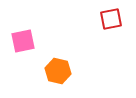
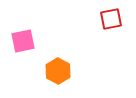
orange hexagon: rotated 15 degrees clockwise
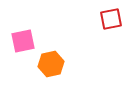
orange hexagon: moved 7 px left, 7 px up; rotated 20 degrees clockwise
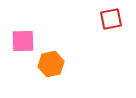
pink square: rotated 10 degrees clockwise
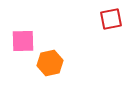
orange hexagon: moved 1 px left, 1 px up
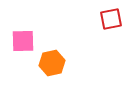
orange hexagon: moved 2 px right
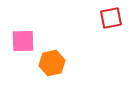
red square: moved 1 px up
